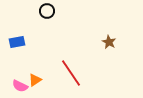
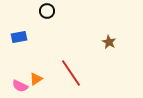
blue rectangle: moved 2 px right, 5 px up
orange triangle: moved 1 px right, 1 px up
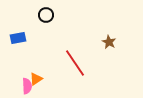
black circle: moved 1 px left, 4 px down
blue rectangle: moved 1 px left, 1 px down
red line: moved 4 px right, 10 px up
pink semicircle: moved 7 px right; rotated 119 degrees counterclockwise
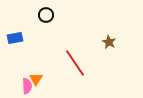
blue rectangle: moved 3 px left
orange triangle: rotated 24 degrees counterclockwise
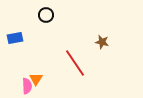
brown star: moved 7 px left; rotated 16 degrees counterclockwise
